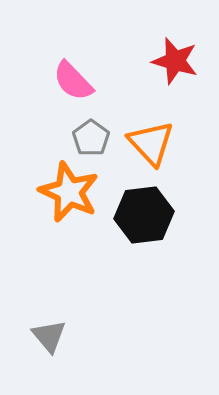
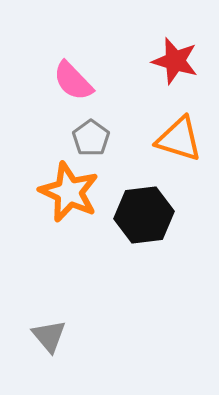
orange triangle: moved 28 px right, 4 px up; rotated 30 degrees counterclockwise
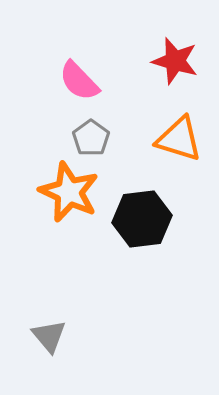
pink semicircle: moved 6 px right
black hexagon: moved 2 px left, 4 px down
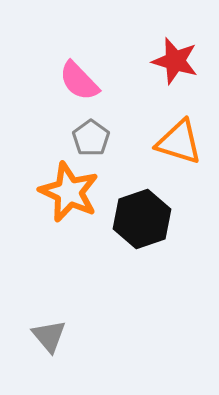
orange triangle: moved 3 px down
black hexagon: rotated 12 degrees counterclockwise
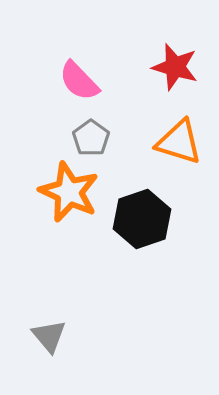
red star: moved 6 px down
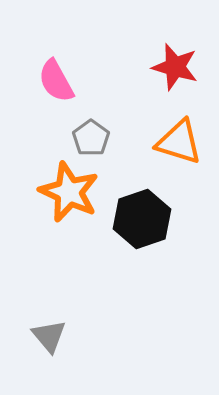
pink semicircle: moved 23 px left; rotated 15 degrees clockwise
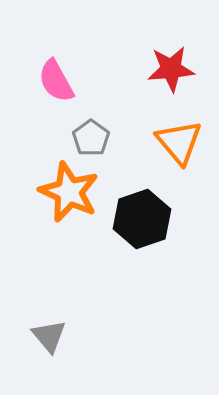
red star: moved 4 px left, 2 px down; rotated 21 degrees counterclockwise
orange triangle: rotated 33 degrees clockwise
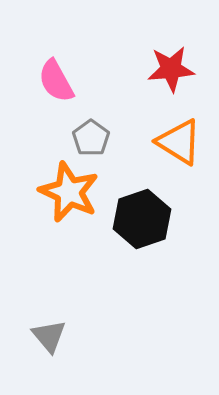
orange triangle: rotated 18 degrees counterclockwise
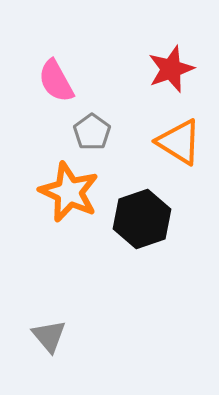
red star: rotated 15 degrees counterclockwise
gray pentagon: moved 1 px right, 6 px up
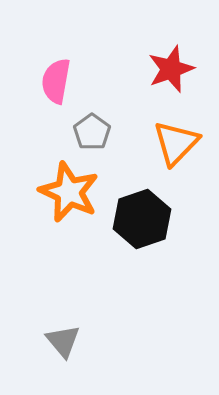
pink semicircle: rotated 39 degrees clockwise
orange triangle: moved 3 px left, 1 px down; rotated 42 degrees clockwise
gray triangle: moved 14 px right, 5 px down
